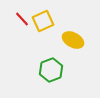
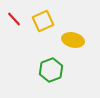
red line: moved 8 px left
yellow ellipse: rotated 15 degrees counterclockwise
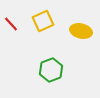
red line: moved 3 px left, 5 px down
yellow ellipse: moved 8 px right, 9 px up
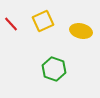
green hexagon: moved 3 px right, 1 px up; rotated 20 degrees counterclockwise
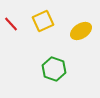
yellow ellipse: rotated 45 degrees counterclockwise
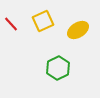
yellow ellipse: moved 3 px left, 1 px up
green hexagon: moved 4 px right, 1 px up; rotated 15 degrees clockwise
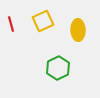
red line: rotated 28 degrees clockwise
yellow ellipse: rotated 60 degrees counterclockwise
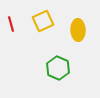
green hexagon: rotated 10 degrees counterclockwise
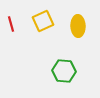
yellow ellipse: moved 4 px up
green hexagon: moved 6 px right, 3 px down; rotated 20 degrees counterclockwise
